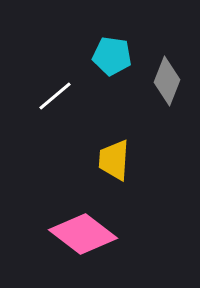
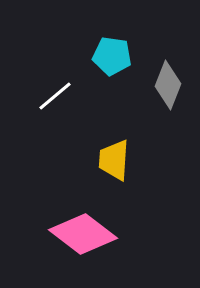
gray diamond: moved 1 px right, 4 px down
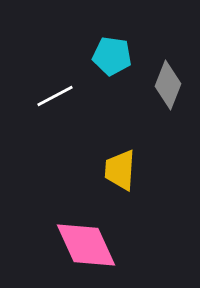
white line: rotated 12 degrees clockwise
yellow trapezoid: moved 6 px right, 10 px down
pink diamond: moved 3 px right, 11 px down; rotated 28 degrees clockwise
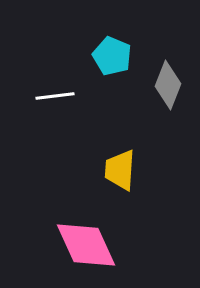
cyan pentagon: rotated 15 degrees clockwise
white line: rotated 21 degrees clockwise
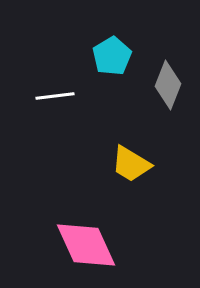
cyan pentagon: rotated 18 degrees clockwise
yellow trapezoid: moved 11 px right, 6 px up; rotated 63 degrees counterclockwise
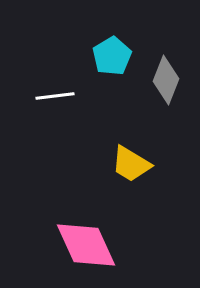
gray diamond: moved 2 px left, 5 px up
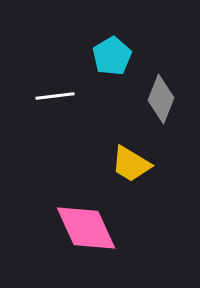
gray diamond: moved 5 px left, 19 px down
pink diamond: moved 17 px up
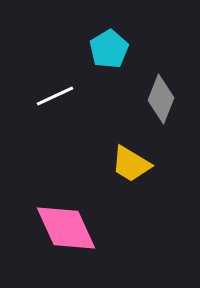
cyan pentagon: moved 3 px left, 7 px up
white line: rotated 18 degrees counterclockwise
pink diamond: moved 20 px left
